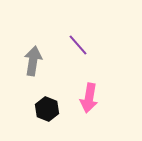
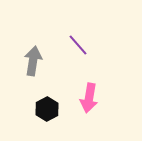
black hexagon: rotated 10 degrees clockwise
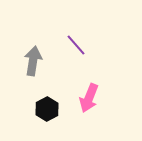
purple line: moved 2 px left
pink arrow: rotated 12 degrees clockwise
